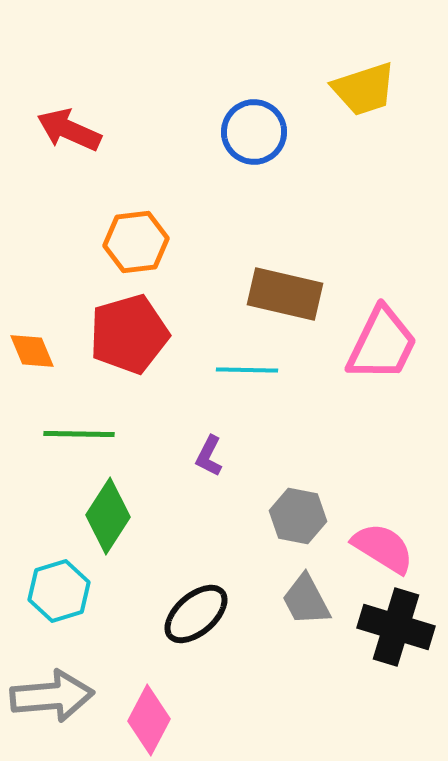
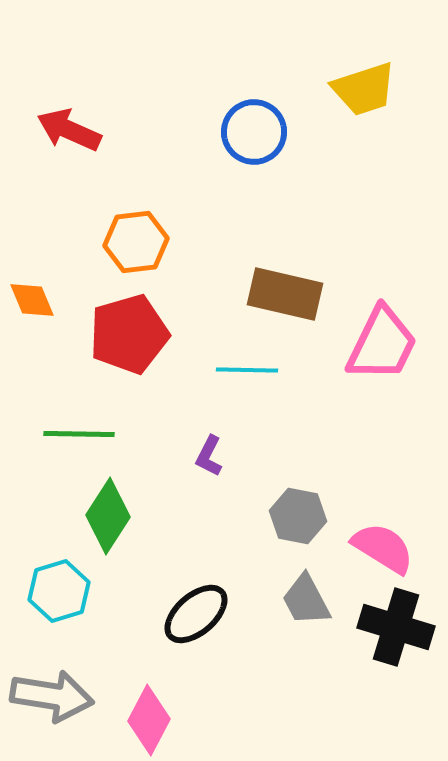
orange diamond: moved 51 px up
gray arrow: rotated 14 degrees clockwise
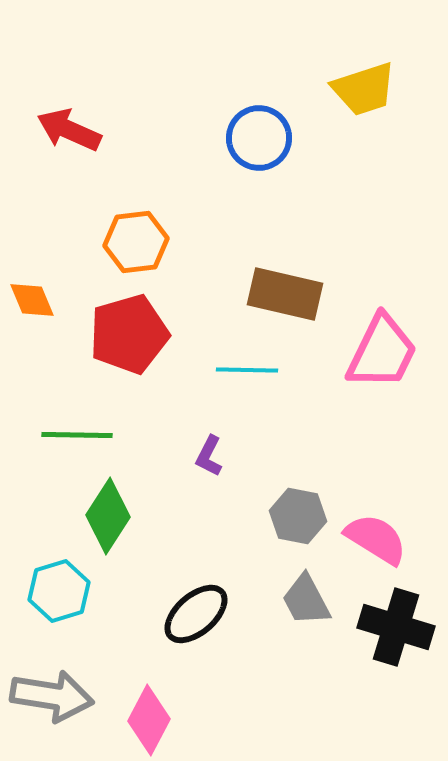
blue circle: moved 5 px right, 6 px down
pink trapezoid: moved 8 px down
green line: moved 2 px left, 1 px down
pink semicircle: moved 7 px left, 9 px up
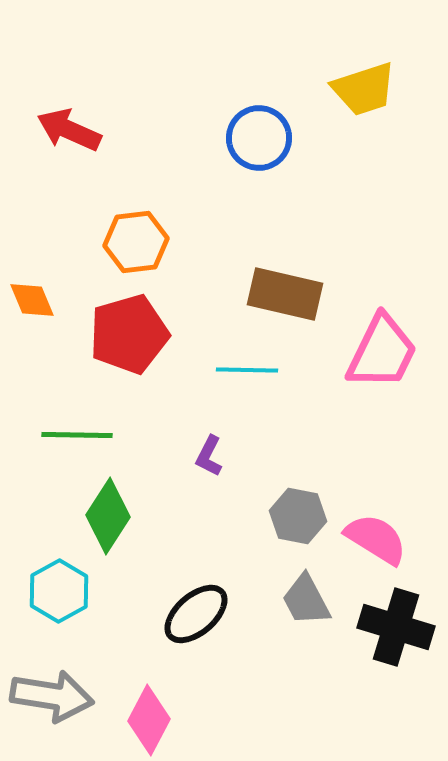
cyan hexagon: rotated 12 degrees counterclockwise
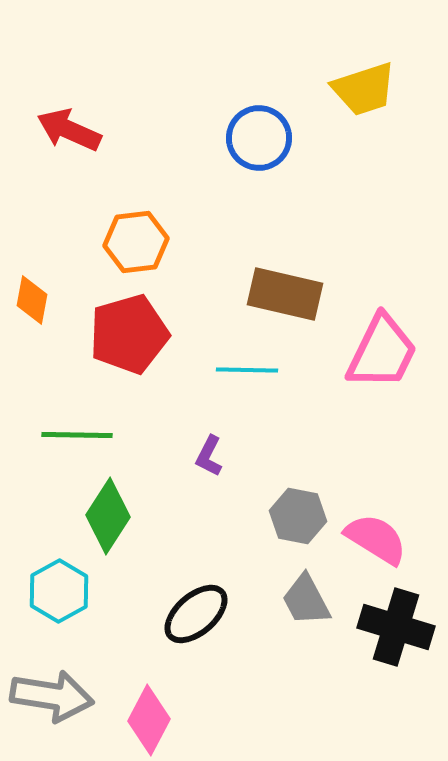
orange diamond: rotated 33 degrees clockwise
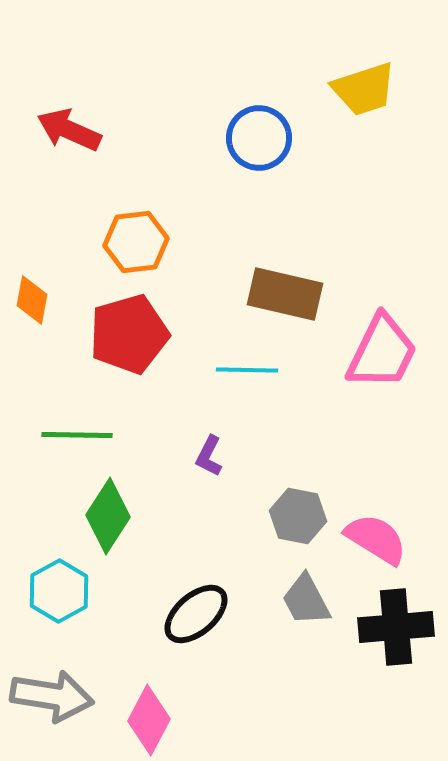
black cross: rotated 22 degrees counterclockwise
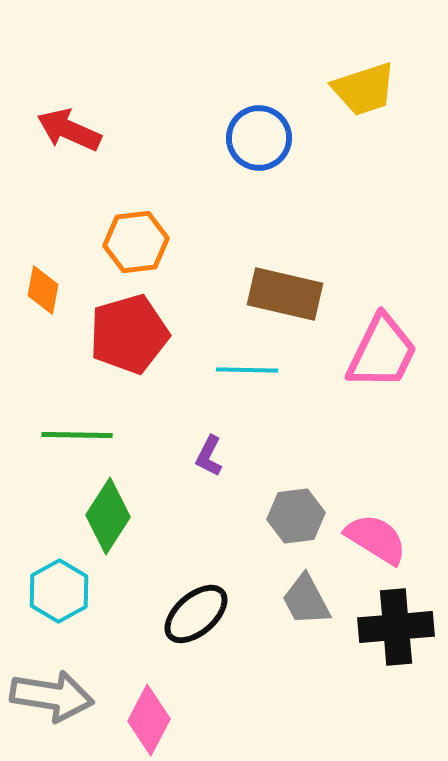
orange diamond: moved 11 px right, 10 px up
gray hexagon: moved 2 px left; rotated 18 degrees counterclockwise
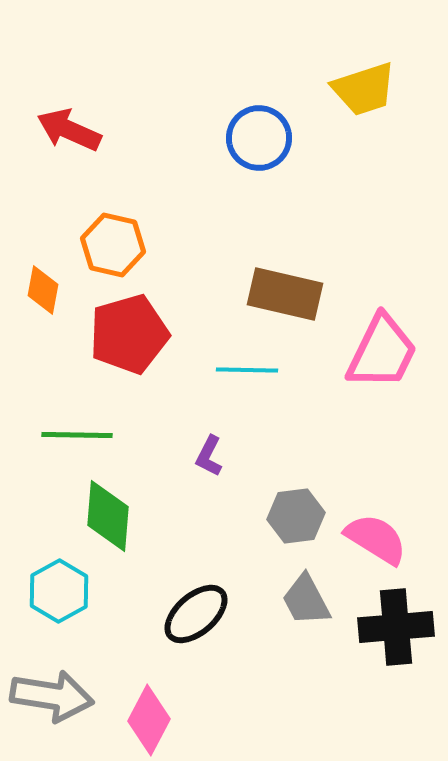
orange hexagon: moved 23 px left, 3 px down; rotated 20 degrees clockwise
green diamond: rotated 28 degrees counterclockwise
